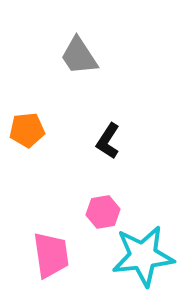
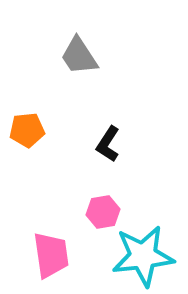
black L-shape: moved 3 px down
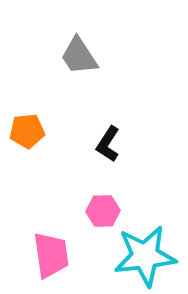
orange pentagon: moved 1 px down
pink hexagon: moved 1 px up; rotated 8 degrees clockwise
cyan star: moved 2 px right
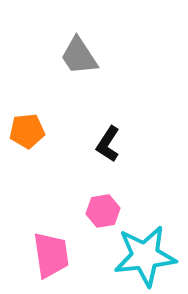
pink hexagon: rotated 8 degrees counterclockwise
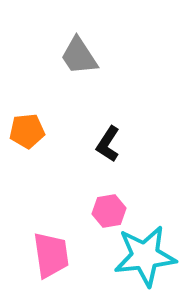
pink hexagon: moved 6 px right
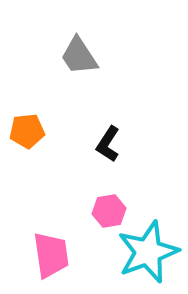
cyan star: moved 3 px right, 4 px up; rotated 14 degrees counterclockwise
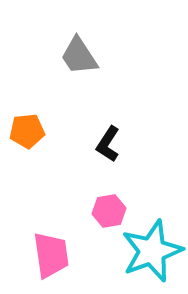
cyan star: moved 4 px right, 1 px up
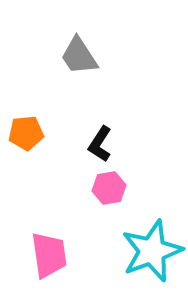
orange pentagon: moved 1 px left, 2 px down
black L-shape: moved 8 px left
pink hexagon: moved 23 px up
pink trapezoid: moved 2 px left
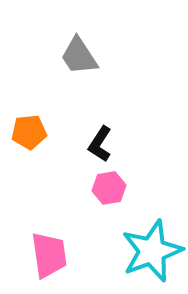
orange pentagon: moved 3 px right, 1 px up
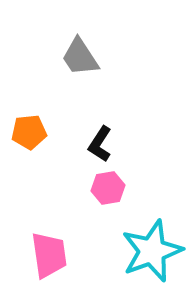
gray trapezoid: moved 1 px right, 1 px down
pink hexagon: moved 1 px left
